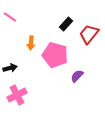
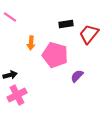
black rectangle: rotated 40 degrees clockwise
black arrow: moved 7 px down
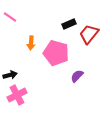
black rectangle: moved 3 px right; rotated 16 degrees counterclockwise
pink pentagon: moved 1 px right, 2 px up
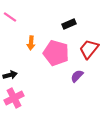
red trapezoid: moved 15 px down
pink cross: moved 3 px left, 3 px down
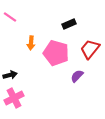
red trapezoid: moved 1 px right
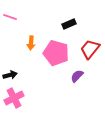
pink line: rotated 16 degrees counterclockwise
